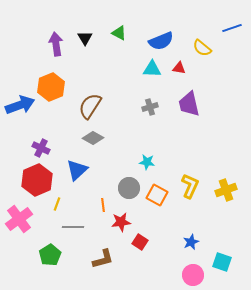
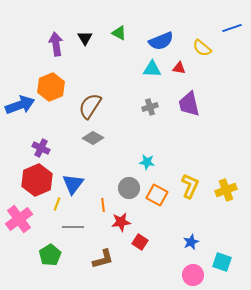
blue triangle: moved 4 px left, 14 px down; rotated 10 degrees counterclockwise
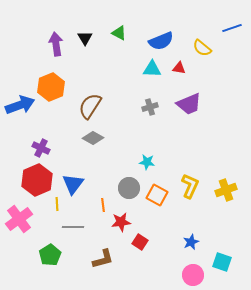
purple trapezoid: rotated 100 degrees counterclockwise
yellow line: rotated 24 degrees counterclockwise
